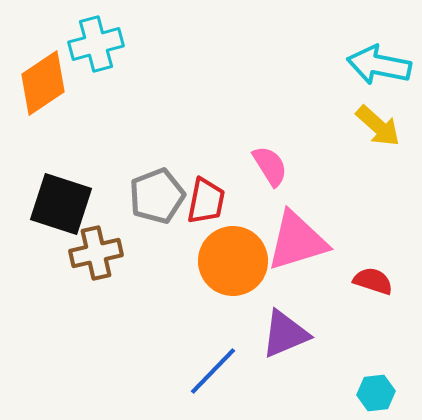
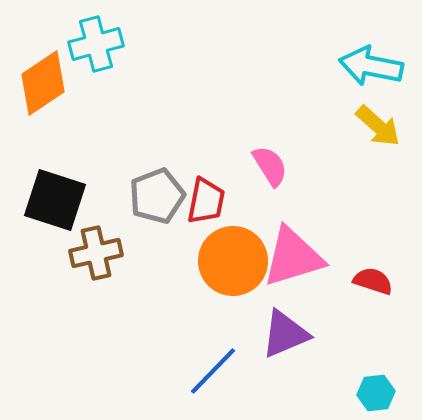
cyan arrow: moved 8 px left, 1 px down
black square: moved 6 px left, 4 px up
pink triangle: moved 4 px left, 16 px down
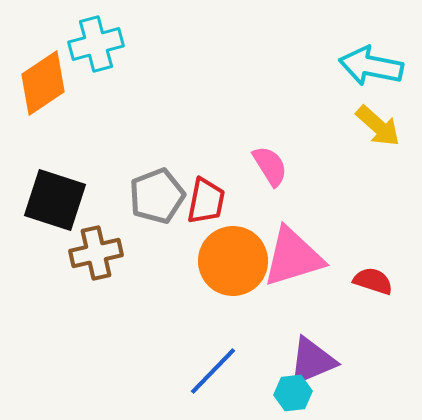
purple triangle: moved 27 px right, 27 px down
cyan hexagon: moved 83 px left
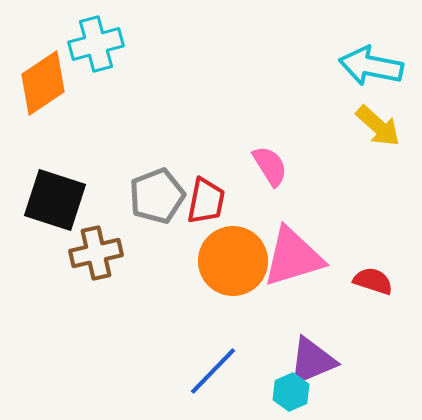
cyan hexagon: moved 2 px left, 1 px up; rotated 18 degrees counterclockwise
